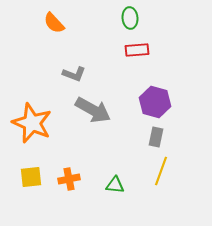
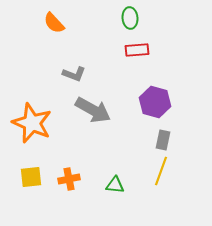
gray rectangle: moved 7 px right, 3 px down
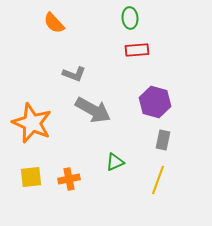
yellow line: moved 3 px left, 9 px down
green triangle: moved 23 px up; rotated 30 degrees counterclockwise
